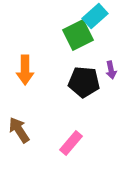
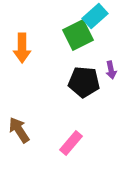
orange arrow: moved 3 px left, 22 px up
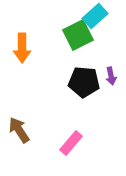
purple arrow: moved 6 px down
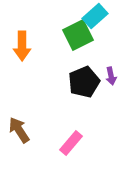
orange arrow: moved 2 px up
black pentagon: rotated 28 degrees counterclockwise
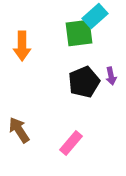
green square: moved 1 px right, 2 px up; rotated 20 degrees clockwise
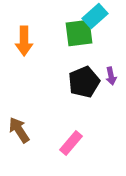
orange arrow: moved 2 px right, 5 px up
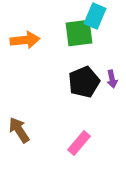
cyan rectangle: rotated 25 degrees counterclockwise
orange arrow: moved 1 px right, 1 px up; rotated 96 degrees counterclockwise
purple arrow: moved 1 px right, 3 px down
pink rectangle: moved 8 px right
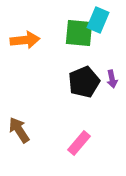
cyan rectangle: moved 3 px right, 4 px down
green square: rotated 12 degrees clockwise
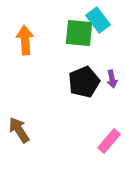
cyan rectangle: rotated 60 degrees counterclockwise
orange arrow: rotated 88 degrees counterclockwise
pink rectangle: moved 30 px right, 2 px up
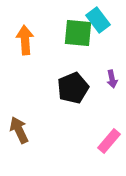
green square: moved 1 px left
black pentagon: moved 11 px left, 6 px down
brown arrow: rotated 8 degrees clockwise
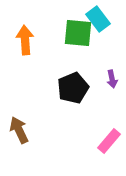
cyan rectangle: moved 1 px up
